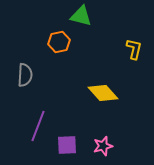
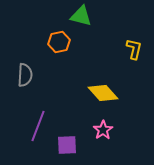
pink star: moved 16 px up; rotated 18 degrees counterclockwise
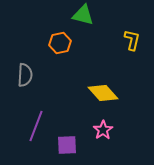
green triangle: moved 2 px right, 1 px up
orange hexagon: moved 1 px right, 1 px down
yellow L-shape: moved 2 px left, 9 px up
purple line: moved 2 px left
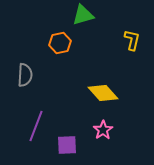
green triangle: rotated 30 degrees counterclockwise
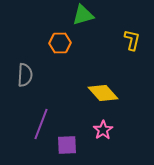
orange hexagon: rotated 10 degrees clockwise
purple line: moved 5 px right, 2 px up
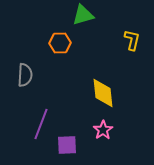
yellow diamond: rotated 36 degrees clockwise
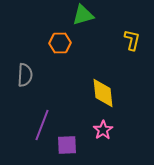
purple line: moved 1 px right, 1 px down
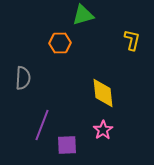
gray semicircle: moved 2 px left, 3 px down
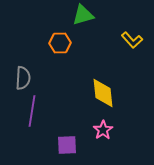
yellow L-shape: rotated 125 degrees clockwise
purple line: moved 10 px left, 14 px up; rotated 12 degrees counterclockwise
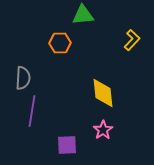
green triangle: rotated 10 degrees clockwise
yellow L-shape: rotated 95 degrees counterclockwise
